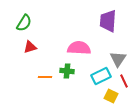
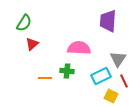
red triangle: moved 2 px right, 3 px up; rotated 24 degrees counterclockwise
orange line: moved 1 px down
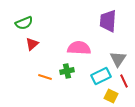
green semicircle: rotated 36 degrees clockwise
green cross: rotated 16 degrees counterclockwise
orange line: moved 1 px up; rotated 16 degrees clockwise
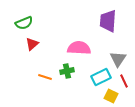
cyan rectangle: moved 1 px down
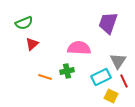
purple trapezoid: moved 2 px down; rotated 15 degrees clockwise
gray triangle: moved 2 px down
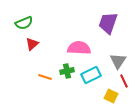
cyan rectangle: moved 10 px left, 2 px up
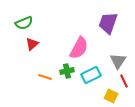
pink semicircle: rotated 115 degrees clockwise
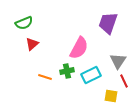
yellow square: rotated 16 degrees counterclockwise
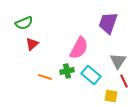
cyan rectangle: rotated 66 degrees clockwise
